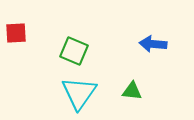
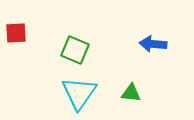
green square: moved 1 px right, 1 px up
green triangle: moved 1 px left, 2 px down
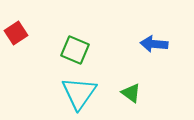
red square: rotated 30 degrees counterclockwise
blue arrow: moved 1 px right
green triangle: rotated 30 degrees clockwise
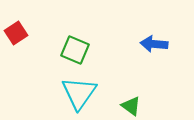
green triangle: moved 13 px down
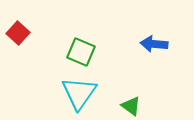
red square: moved 2 px right; rotated 15 degrees counterclockwise
green square: moved 6 px right, 2 px down
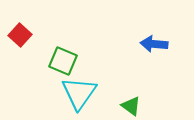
red square: moved 2 px right, 2 px down
green square: moved 18 px left, 9 px down
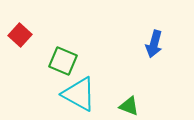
blue arrow: rotated 80 degrees counterclockwise
cyan triangle: moved 1 px down; rotated 36 degrees counterclockwise
green triangle: moved 2 px left; rotated 15 degrees counterclockwise
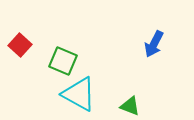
red square: moved 10 px down
blue arrow: rotated 12 degrees clockwise
green triangle: moved 1 px right
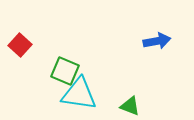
blue arrow: moved 3 px right, 3 px up; rotated 128 degrees counterclockwise
green square: moved 2 px right, 10 px down
cyan triangle: rotated 21 degrees counterclockwise
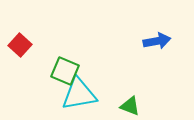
cyan triangle: rotated 18 degrees counterclockwise
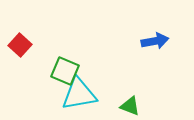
blue arrow: moved 2 px left
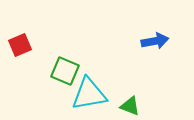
red square: rotated 25 degrees clockwise
cyan triangle: moved 10 px right
